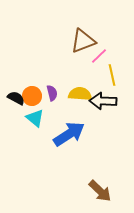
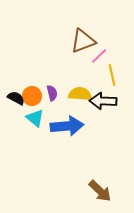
blue arrow: moved 2 px left, 8 px up; rotated 28 degrees clockwise
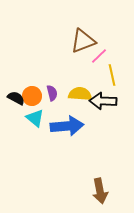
brown arrow: rotated 35 degrees clockwise
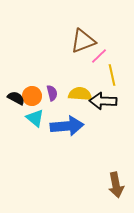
brown arrow: moved 16 px right, 6 px up
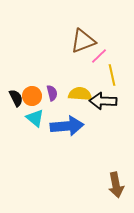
black semicircle: rotated 36 degrees clockwise
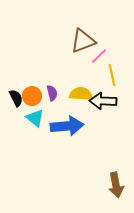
yellow semicircle: moved 1 px right
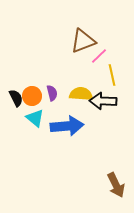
brown arrow: rotated 15 degrees counterclockwise
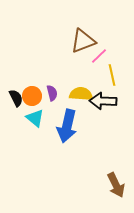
blue arrow: rotated 108 degrees clockwise
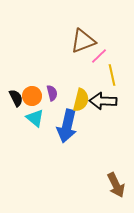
yellow semicircle: moved 6 px down; rotated 100 degrees clockwise
